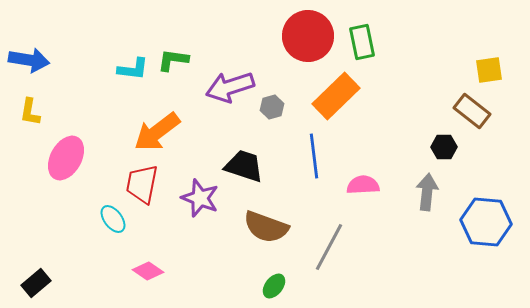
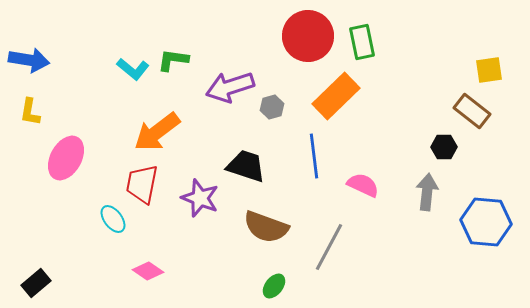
cyan L-shape: rotated 32 degrees clockwise
black trapezoid: moved 2 px right
pink semicircle: rotated 28 degrees clockwise
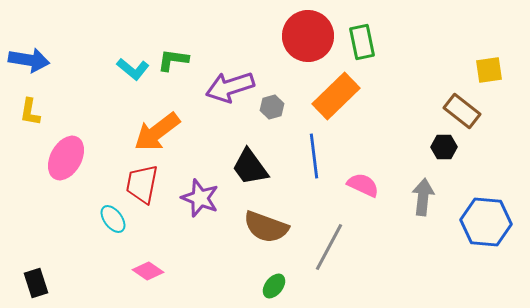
brown rectangle: moved 10 px left
black trapezoid: moved 4 px right, 1 px down; rotated 144 degrees counterclockwise
gray arrow: moved 4 px left, 5 px down
black rectangle: rotated 68 degrees counterclockwise
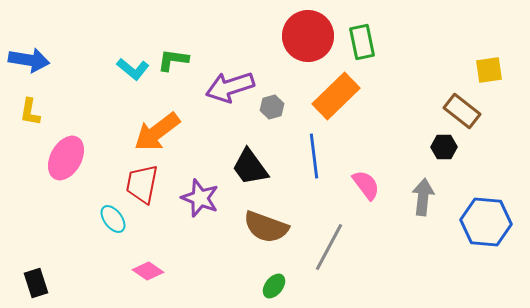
pink semicircle: moved 3 px right; rotated 28 degrees clockwise
